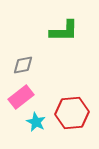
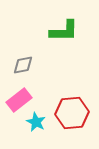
pink rectangle: moved 2 px left, 3 px down
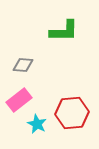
gray diamond: rotated 15 degrees clockwise
cyan star: moved 1 px right, 2 px down
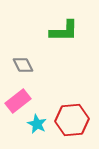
gray diamond: rotated 60 degrees clockwise
pink rectangle: moved 1 px left, 1 px down
red hexagon: moved 7 px down
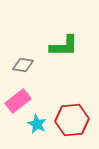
green L-shape: moved 15 px down
gray diamond: rotated 55 degrees counterclockwise
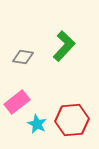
green L-shape: rotated 48 degrees counterclockwise
gray diamond: moved 8 px up
pink rectangle: moved 1 px left, 1 px down
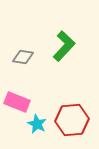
pink rectangle: rotated 60 degrees clockwise
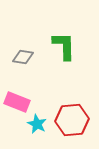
green L-shape: rotated 44 degrees counterclockwise
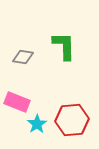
cyan star: rotated 12 degrees clockwise
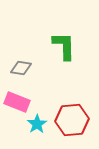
gray diamond: moved 2 px left, 11 px down
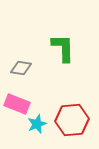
green L-shape: moved 1 px left, 2 px down
pink rectangle: moved 2 px down
cyan star: rotated 12 degrees clockwise
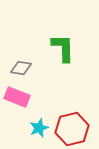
pink rectangle: moved 7 px up
red hexagon: moved 9 px down; rotated 8 degrees counterclockwise
cyan star: moved 2 px right, 4 px down
